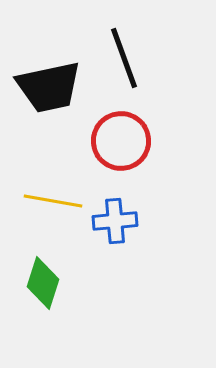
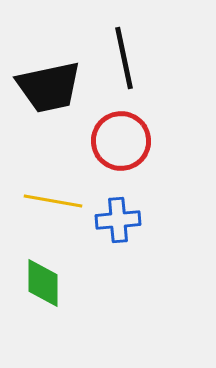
black line: rotated 8 degrees clockwise
blue cross: moved 3 px right, 1 px up
green diamond: rotated 18 degrees counterclockwise
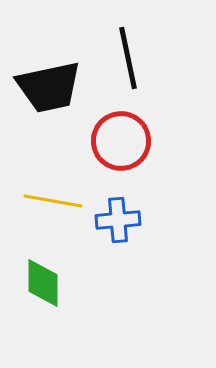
black line: moved 4 px right
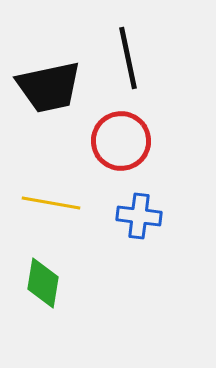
yellow line: moved 2 px left, 2 px down
blue cross: moved 21 px right, 4 px up; rotated 12 degrees clockwise
green diamond: rotated 9 degrees clockwise
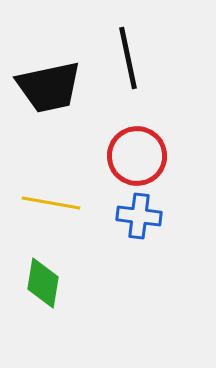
red circle: moved 16 px right, 15 px down
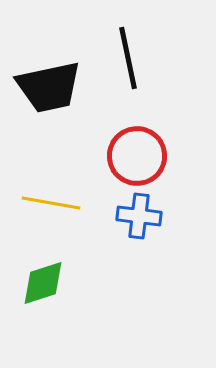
green diamond: rotated 63 degrees clockwise
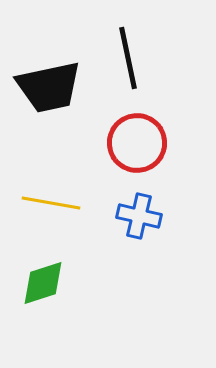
red circle: moved 13 px up
blue cross: rotated 6 degrees clockwise
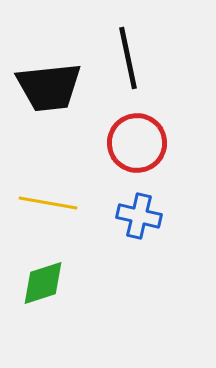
black trapezoid: rotated 6 degrees clockwise
yellow line: moved 3 px left
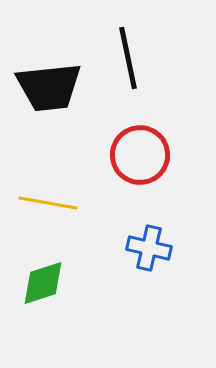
red circle: moved 3 px right, 12 px down
blue cross: moved 10 px right, 32 px down
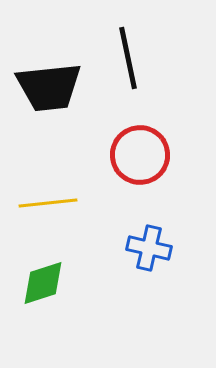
yellow line: rotated 16 degrees counterclockwise
